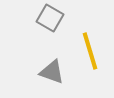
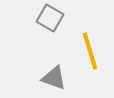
gray triangle: moved 2 px right, 6 px down
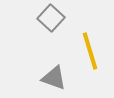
gray square: moved 1 px right; rotated 12 degrees clockwise
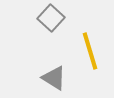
gray triangle: rotated 12 degrees clockwise
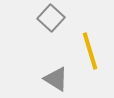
gray triangle: moved 2 px right, 1 px down
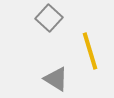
gray square: moved 2 px left
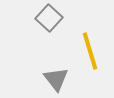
gray triangle: rotated 20 degrees clockwise
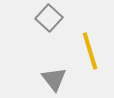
gray triangle: moved 2 px left
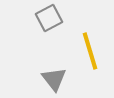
gray square: rotated 20 degrees clockwise
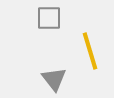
gray square: rotated 28 degrees clockwise
